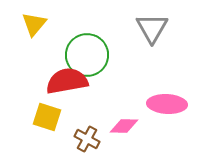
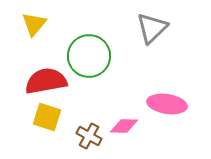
gray triangle: rotated 16 degrees clockwise
green circle: moved 2 px right, 1 px down
red semicircle: moved 21 px left
pink ellipse: rotated 6 degrees clockwise
brown cross: moved 2 px right, 3 px up
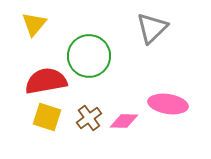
pink ellipse: moved 1 px right
pink diamond: moved 5 px up
brown cross: moved 18 px up; rotated 25 degrees clockwise
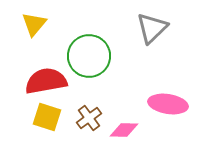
pink diamond: moved 9 px down
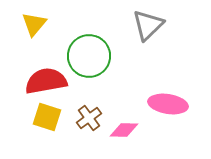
gray triangle: moved 4 px left, 3 px up
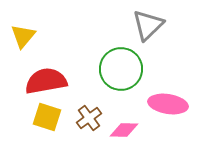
yellow triangle: moved 11 px left, 12 px down
green circle: moved 32 px right, 13 px down
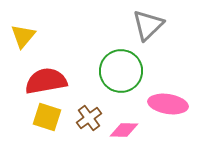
green circle: moved 2 px down
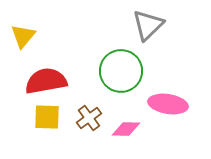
yellow square: rotated 16 degrees counterclockwise
pink diamond: moved 2 px right, 1 px up
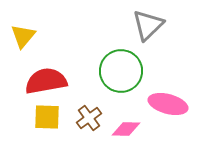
pink ellipse: rotated 6 degrees clockwise
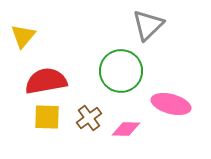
pink ellipse: moved 3 px right
